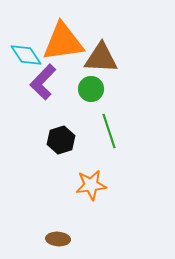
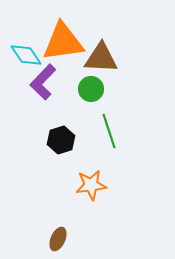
brown ellipse: rotated 70 degrees counterclockwise
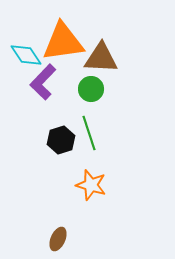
green line: moved 20 px left, 2 px down
orange star: rotated 24 degrees clockwise
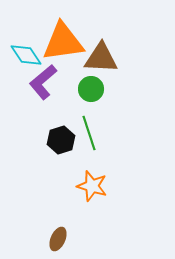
purple L-shape: rotated 6 degrees clockwise
orange star: moved 1 px right, 1 px down
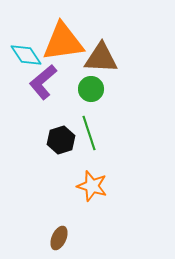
brown ellipse: moved 1 px right, 1 px up
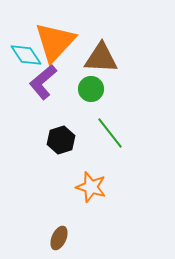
orange triangle: moved 8 px left; rotated 39 degrees counterclockwise
green line: moved 21 px right; rotated 20 degrees counterclockwise
orange star: moved 1 px left, 1 px down
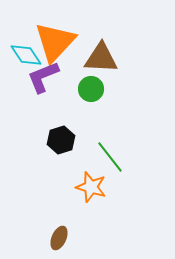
purple L-shape: moved 5 px up; rotated 18 degrees clockwise
green line: moved 24 px down
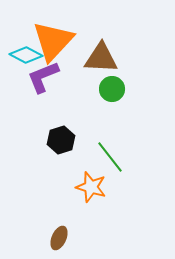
orange triangle: moved 2 px left, 1 px up
cyan diamond: rotated 28 degrees counterclockwise
green circle: moved 21 px right
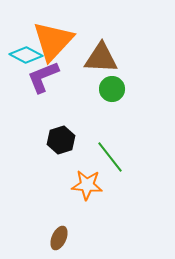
orange star: moved 4 px left, 2 px up; rotated 12 degrees counterclockwise
